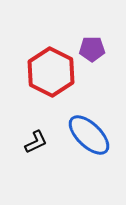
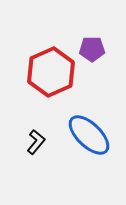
red hexagon: rotated 9 degrees clockwise
black L-shape: rotated 25 degrees counterclockwise
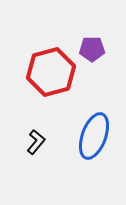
red hexagon: rotated 9 degrees clockwise
blue ellipse: moved 5 px right, 1 px down; rotated 66 degrees clockwise
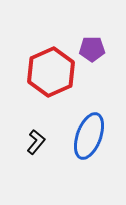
red hexagon: rotated 9 degrees counterclockwise
blue ellipse: moved 5 px left
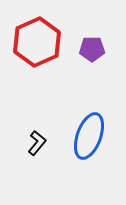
red hexagon: moved 14 px left, 30 px up
black L-shape: moved 1 px right, 1 px down
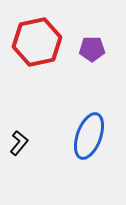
red hexagon: rotated 12 degrees clockwise
black L-shape: moved 18 px left
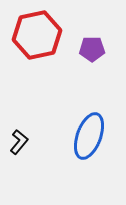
red hexagon: moved 7 px up
black L-shape: moved 1 px up
